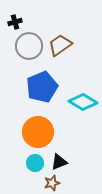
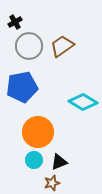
black cross: rotated 16 degrees counterclockwise
brown trapezoid: moved 2 px right, 1 px down
blue pentagon: moved 20 px left; rotated 12 degrees clockwise
cyan circle: moved 1 px left, 3 px up
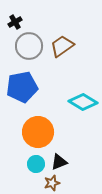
cyan circle: moved 2 px right, 4 px down
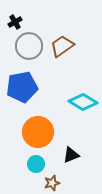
black triangle: moved 12 px right, 7 px up
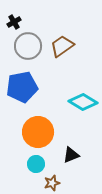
black cross: moved 1 px left
gray circle: moved 1 px left
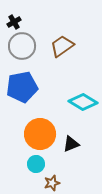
gray circle: moved 6 px left
orange circle: moved 2 px right, 2 px down
black triangle: moved 11 px up
